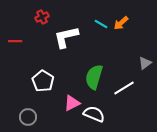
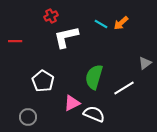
red cross: moved 9 px right, 1 px up
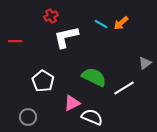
green semicircle: rotated 100 degrees clockwise
white semicircle: moved 2 px left, 3 px down
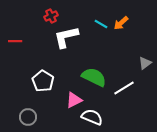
pink triangle: moved 2 px right, 3 px up
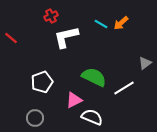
red line: moved 4 px left, 3 px up; rotated 40 degrees clockwise
white pentagon: moved 1 px left, 1 px down; rotated 20 degrees clockwise
gray circle: moved 7 px right, 1 px down
